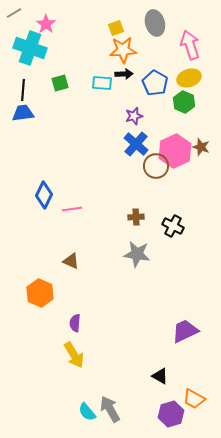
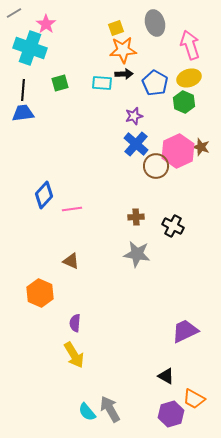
pink hexagon: moved 3 px right
blue diamond: rotated 16 degrees clockwise
black triangle: moved 6 px right
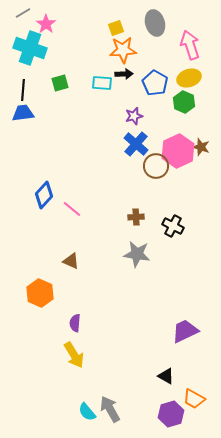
gray line: moved 9 px right
pink line: rotated 48 degrees clockwise
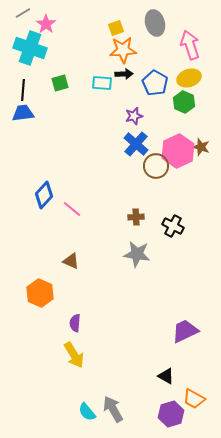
gray arrow: moved 3 px right
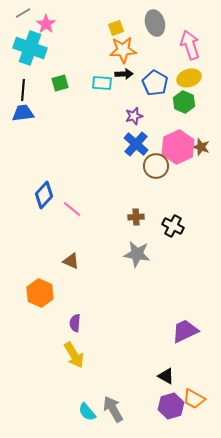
pink hexagon: moved 4 px up
purple hexagon: moved 8 px up
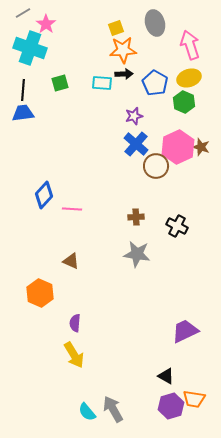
pink line: rotated 36 degrees counterclockwise
black cross: moved 4 px right
orange trapezoid: rotated 20 degrees counterclockwise
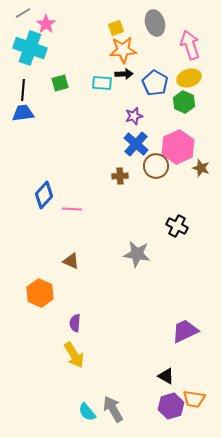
brown star: moved 21 px down
brown cross: moved 16 px left, 41 px up
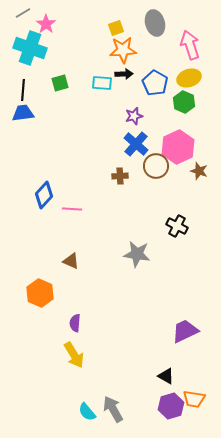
brown star: moved 2 px left, 3 px down
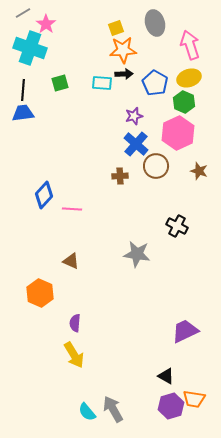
pink hexagon: moved 14 px up
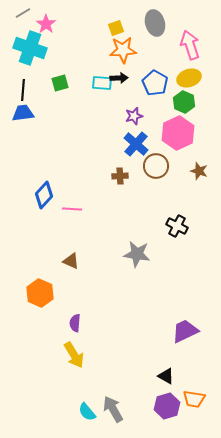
black arrow: moved 5 px left, 4 px down
purple hexagon: moved 4 px left
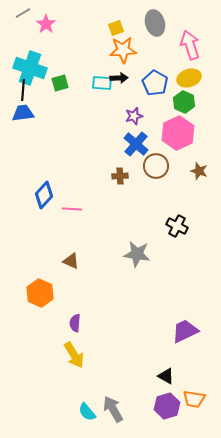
cyan cross: moved 20 px down
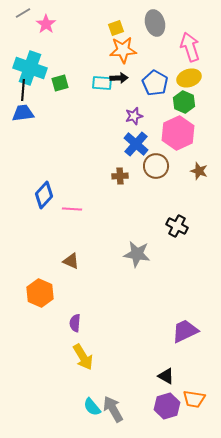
pink arrow: moved 2 px down
yellow arrow: moved 9 px right, 2 px down
cyan semicircle: moved 5 px right, 5 px up
